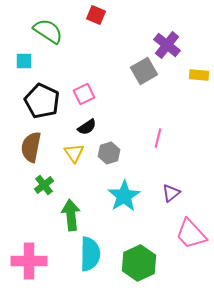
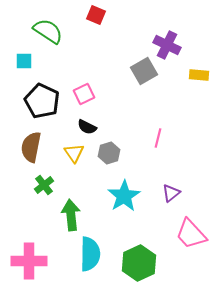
purple cross: rotated 12 degrees counterclockwise
black semicircle: rotated 60 degrees clockwise
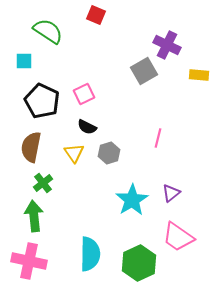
green cross: moved 1 px left, 2 px up
cyan star: moved 8 px right, 4 px down
green arrow: moved 37 px left, 1 px down
pink trapezoid: moved 13 px left, 3 px down; rotated 12 degrees counterclockwise
pink cross: rotated 12 degrees clockwise
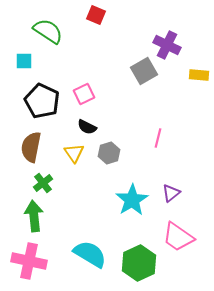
cyan semicircle: rotated 60 degrees counterclockwise
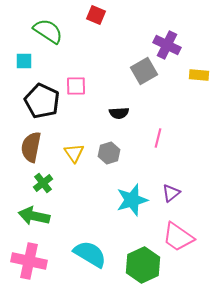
pink square: moved 8 px left, 8 px up; rotated 25 degrees clockwise
black semicircle: moved 32 px right, 14 px up; rotated 30 degrees counterclockwise
cyan star: rotated 16 degrees clockwise
green arrow: rotated 72 degrees counterclockwise
green hexagon: moved 4 px right, 2 px down
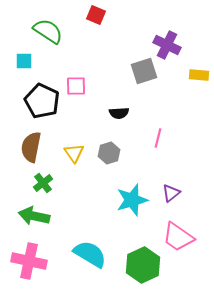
gray square: rotated 12 degrees clockwise
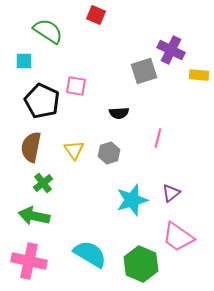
purple cross: moved 4 px right, 5 px down
pink square: rotated 10 degrees clockwise
yellow triangle: moved 3 px up
green hexagon: moved 2 px left, 1 px up; rotated 12 degrees counterclockwise
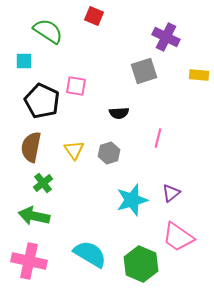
red square: moved 2 px left, 1 px down
purple cross: moved 5 px left, 13 px up
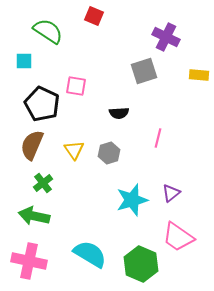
black pentagon: moved 3 px down
brown semicircle: moved 1 px right, 2 px up; rotated 12 degrees clockwise
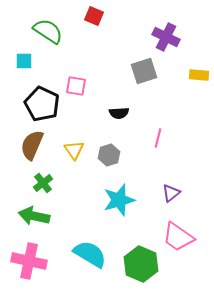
gray hexagon: moved 2 px down
cyan star: moved 13 px left
